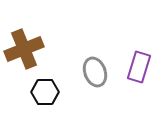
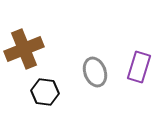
black hexagon: rotated 8 degrees clockwise
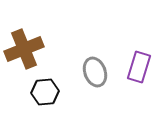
black hexagon: rotated 12 degrees counterclockwise
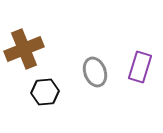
purple rectangle: moved 1 px right
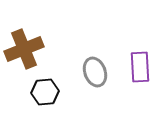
purple rectangle: rotated 20 degrees counterclockwise
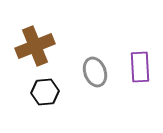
brown cross: moved 11 px right, 3 px up
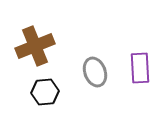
purple rectangle: moved 1 px down
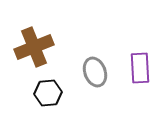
brown cross: moved 1 px left, 1 px down
black hexagon: moved 3 px right, 1 px down
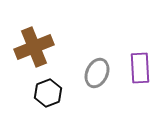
gray ellipse: moved 2 px right, 1 px down; rotated 44 degrees clockwise
black hexagon: rotated 16 degrees counterclockwise
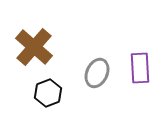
brown cross: rotated 27 degrees counterclockwise
